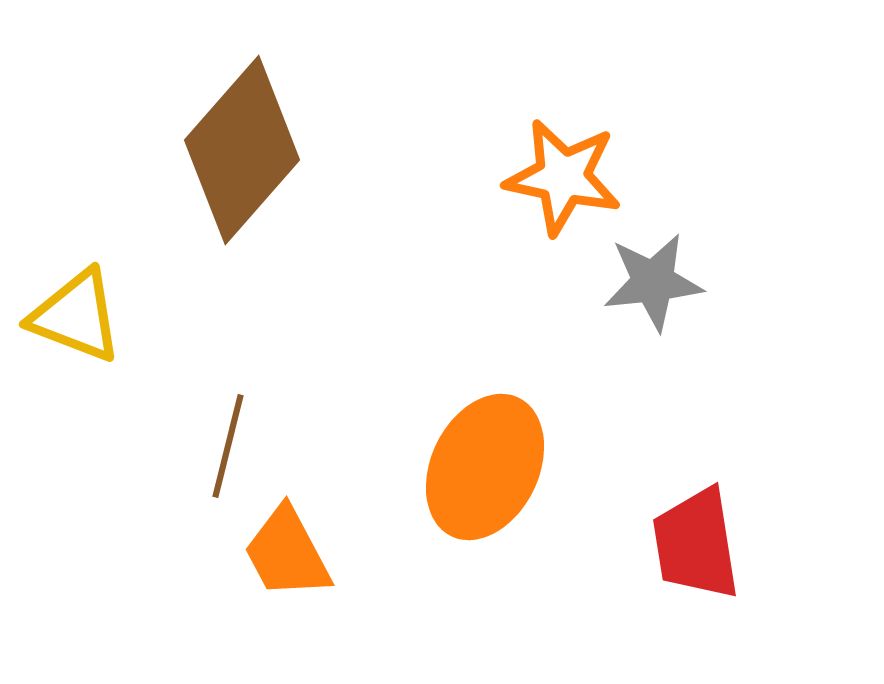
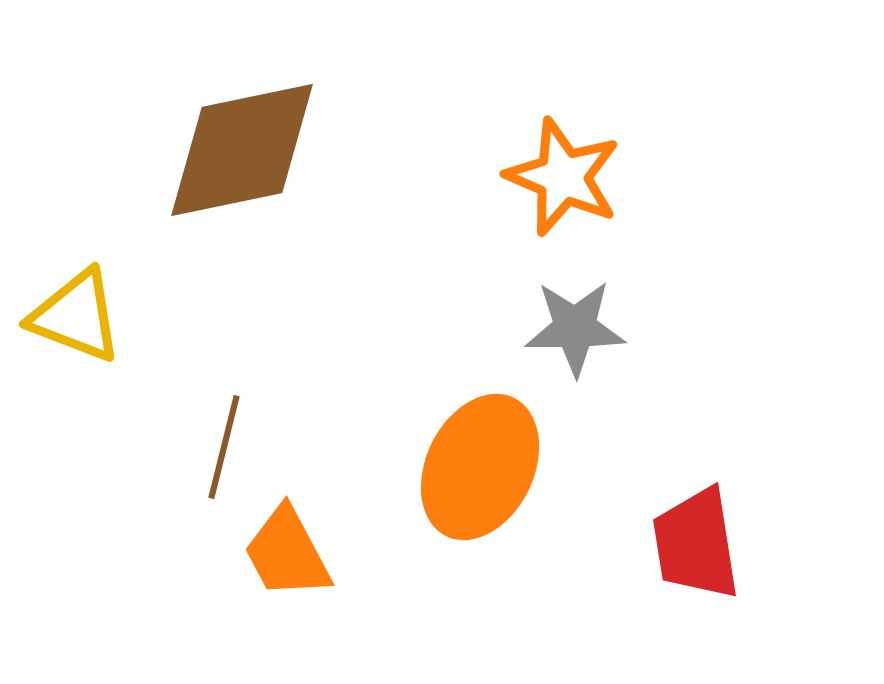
brown diamond: rotated 37 degrees clockwise
orange star: rotated 11 degrees clockwise
gray star: moved 78 px left, 46 px down; rotated 6 degrees clockwise
brown line: moved 4 px left, 1 px down
orange ellipse: moved 5 px left
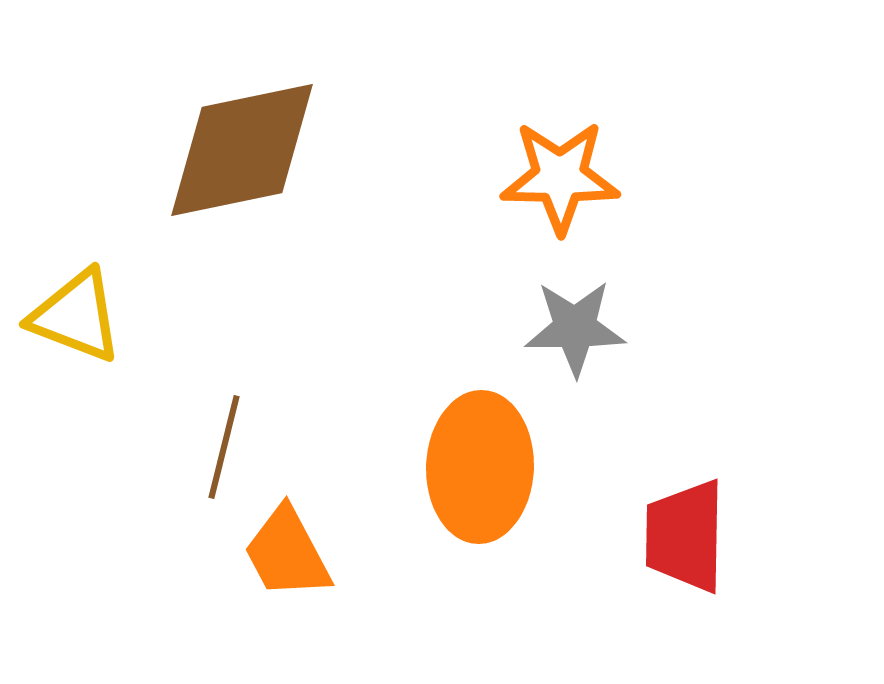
orange star: moved 3 px left; rotated 22 degrees counterclockwise
orange ellipse: rotated 24 degrees counterclockwise
red trapezoid: moved 11 px left, 8 px up; rotated 10 degrees clockwise
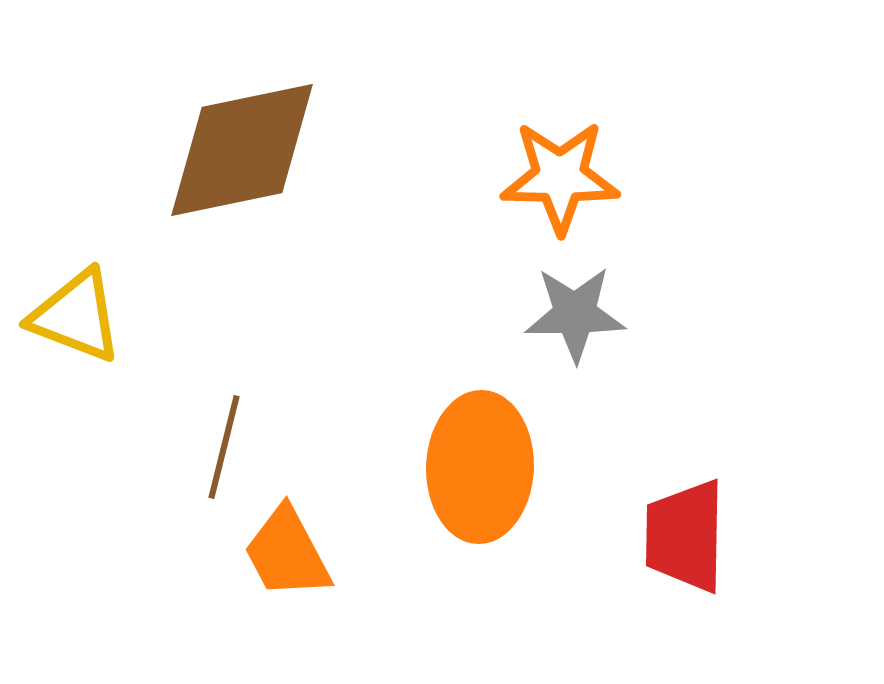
gray star: moved 14 px up
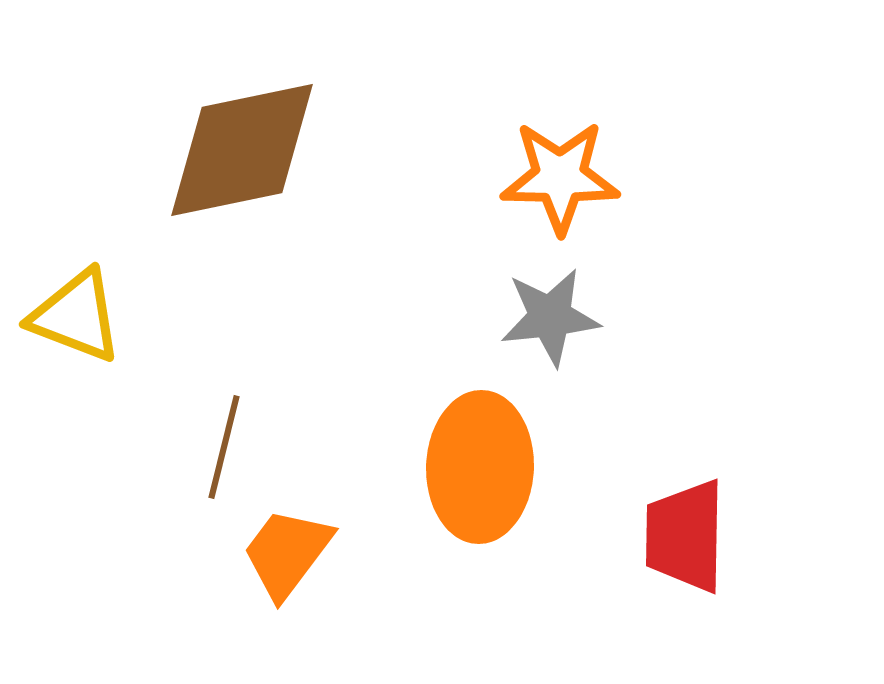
gray star: moved 25 px left, 3 px down; rotated 6 degrees counterclockwise
orange trapezoid: rotated 65 degrees clockwise
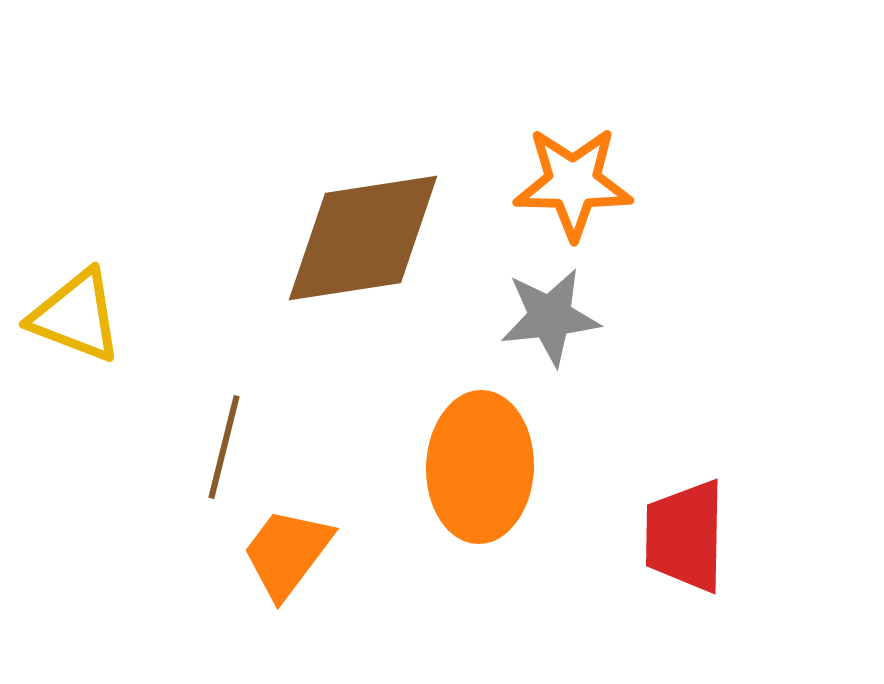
brown diamond: moved 121 px right, 88 px down; rotated 3 degrees clockwise
orange star: moved 13 px right, 6 px down
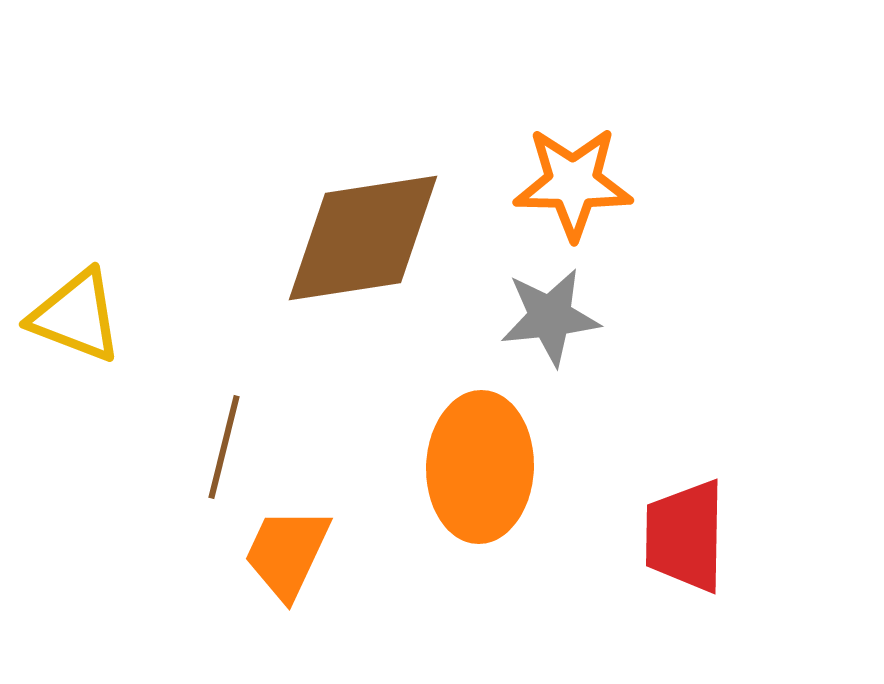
orange trapezoid: rotated 12 degrees counterclockwise
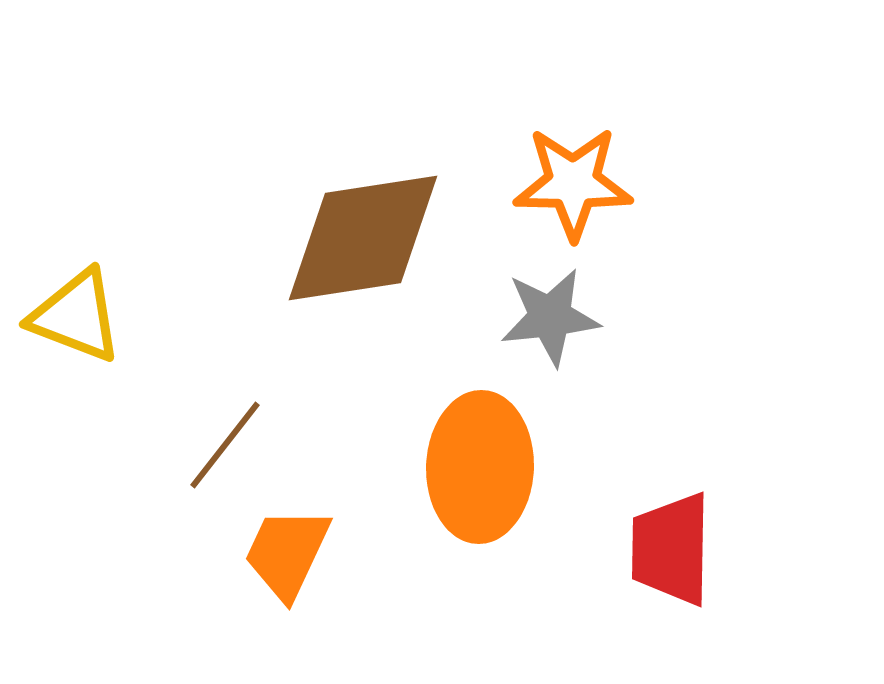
brown line: moved 1 px right, 2 px up; rotated 24 degrees clockwise
red trapezoid: moved 14 px left, 13 px down
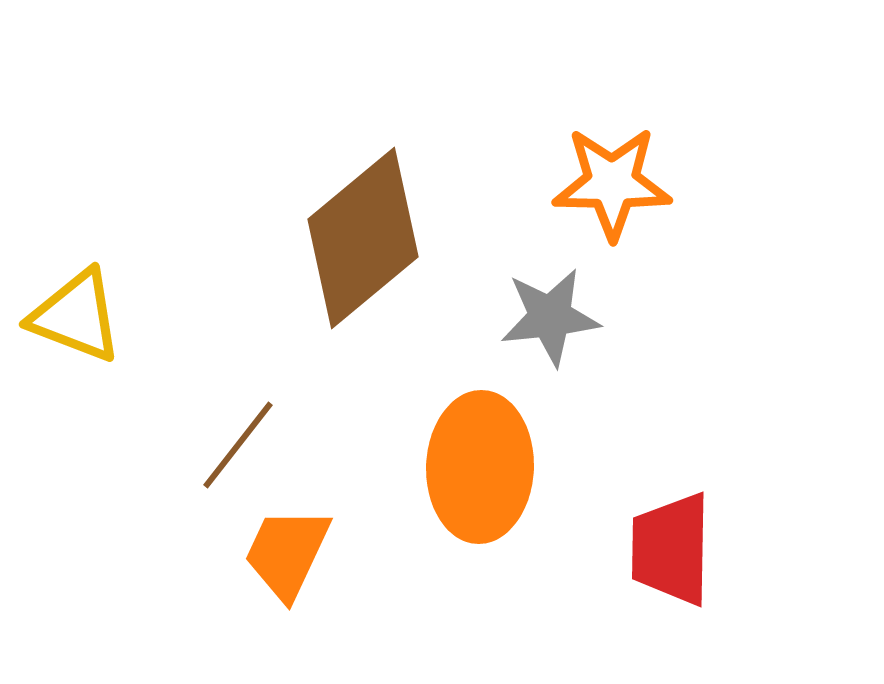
orange star: moved 39 px right
brown diamond: rotated 31 degrees counterclockwise
brown line: moved 13 px right
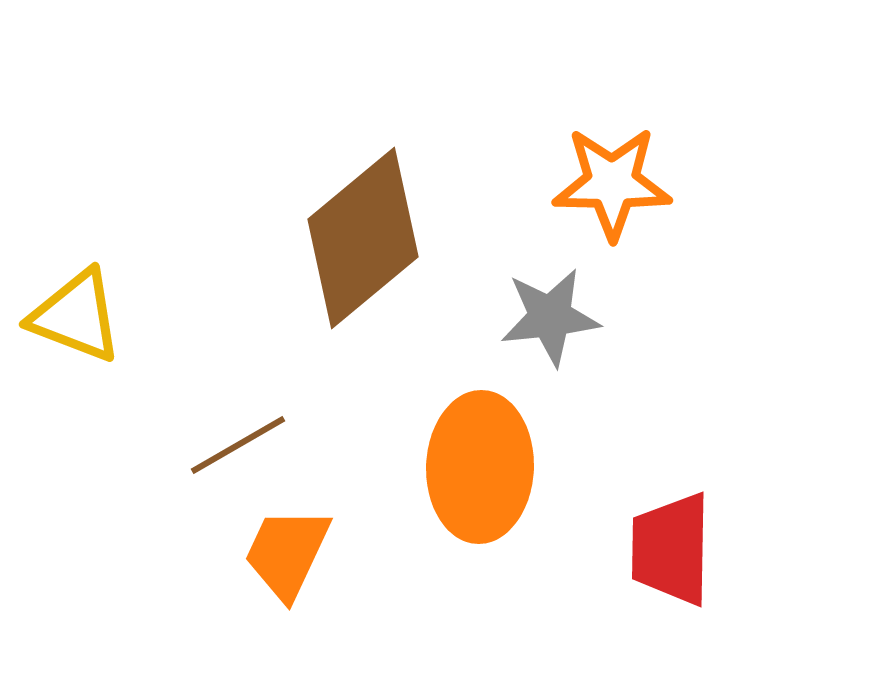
brown line: rotated 22 degrees clockwise
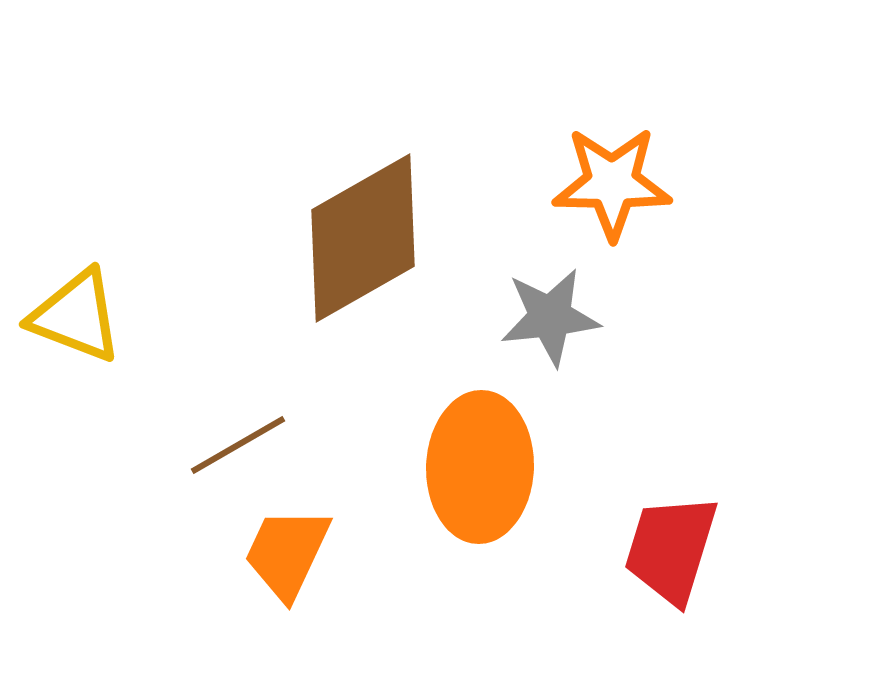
brown diamond: rotated 10 degrees clockwise
red trapezoid: rotated 16 degrees clockwise
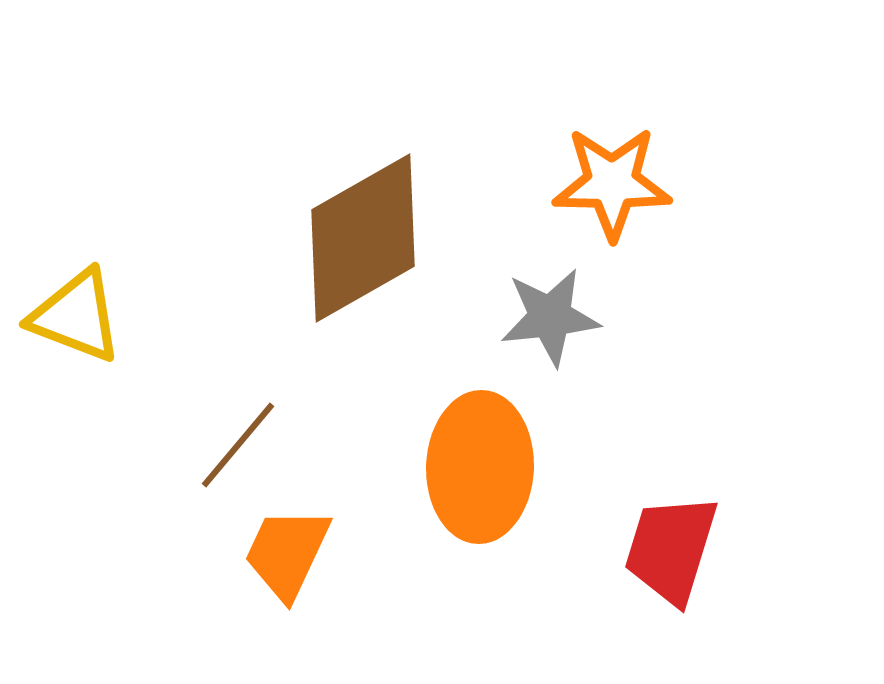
brown line: rotated 20 degrees counterclockwise
